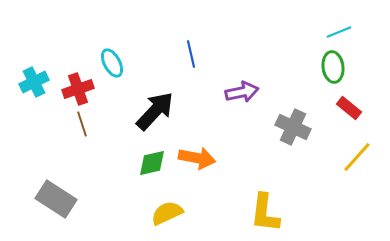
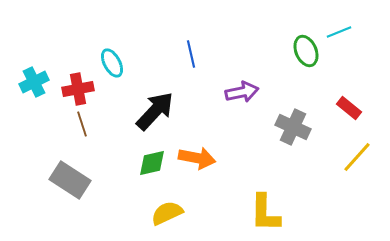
green ellipse: moved 27 px left, 16 px up; rotated 16 degrees counterclockwise
red cross: rotated 8 degrees clockwise
gray rectangle: moved 14 px right, 19 px up
yellow L-shape: rotated 6 degrees counterclockwise
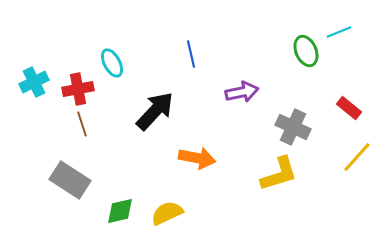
green diamond: moved 32 px left, 48 px down
yellow L-shape: moved 14 px right, 39 px up; rotated 108 degrees counterclockwise
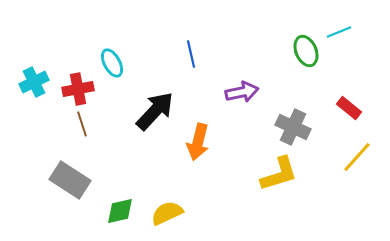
orange arrow: moved 1 px right, 16 px up; rotated 93 degrees clockwise
